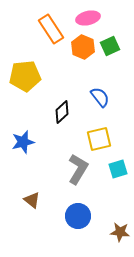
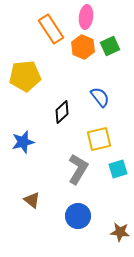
pink ellipse: moved 2 px left, 1 px up; rotated 70 degrees counterclockwise
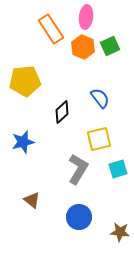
yellow pentagon: moved 5 px down
blue semicircle: moved 1 px down
blue circle: moved 1 px right, 1 px down
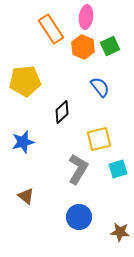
blue semicircle: moved 11 px up
brown triangle: moved 6 px left, 4 px up
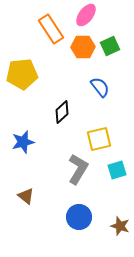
pink ellipse: moved 2 px up; rotated 30 degrees clockwise
orange hexagon: rotated 25 degrees counterclockwise
yellow pentagon: moved 3 px left, 7 px up
cyan square: moved 1 px left, 1 px down
brown star: moved 6 px up; rotated 12 degrees clockwise
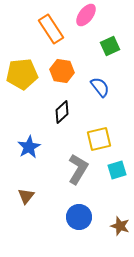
orange hexagon: moved 21 px left, 24 px down; rotated 10 degrees clockwise
blue star: moved 6 px right, 5 px down; rotated 15 degrees counterclockwise
brown triangle: rotated 30 degrees clockwise
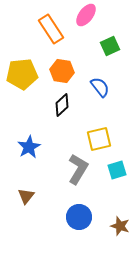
black diamond: moved 7 px up
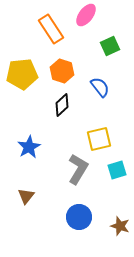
orange hexagon: rotated 10 degrees clockwise
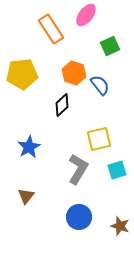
orange hexagon: moved 12 px right, 2 px down
blue semicircle: moved 2 px up
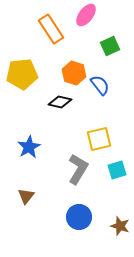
black diamond: moved 2 px left, 3 px up; rotated 55 degrees clockwise
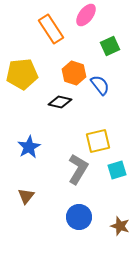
yellow square: moved 1 px left, 2 px down
